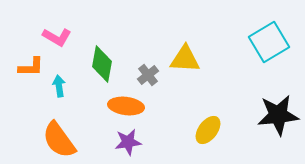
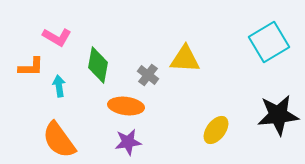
green diamond: moved 4 px left, 1 px down
gray cross: rotated 15 degrees counterclockwise
yellow ellipse: moved 8 px right
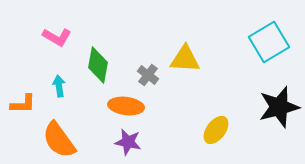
orange L-shape: moved 8 px left, 37 px down
black star: moved 1 px right, 8 px up; rotated 9 degrees counterclockwise
purple star: rotated 20 degrees clockwise
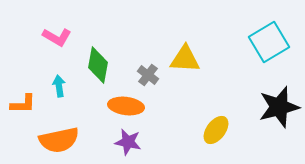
orange semicircle: rotated 66 degrees counterclockwise
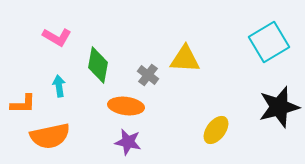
orange semicircle: moved 9 px left, 4 px up
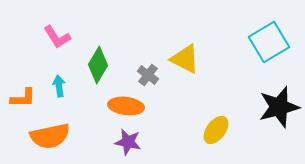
pink L-shape: rotated 28 degrees clockwise
yellow triangle: rotated 24 degrees clockwise
green diamond: rotated 21 degrees clockwise
orange L-shape: moved 6 px up
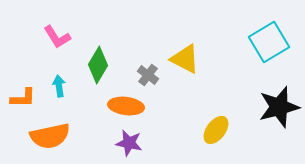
purple star: moved 1 px right, 1 px down
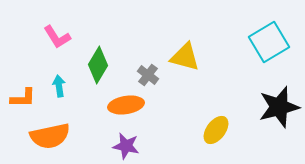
yellow triangle: moved 2 px up; rotated 12 degrees counterclockwise
orange ellipse: moved 1 px up; rotated 16 degrees counterclockwise
purple star: moved 3 px left, 3 px down
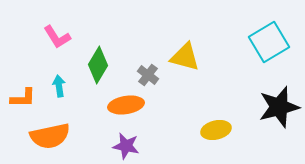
yellow ellipse: rotated 40 degrees clockwise
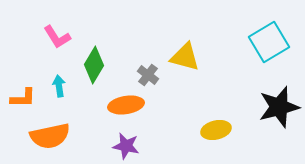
green diamond: moved 4 px left
